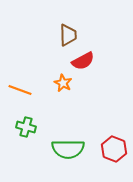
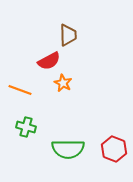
red semicircle: moved 34 px left
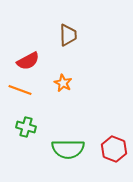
red semicircle: moved 21 px left
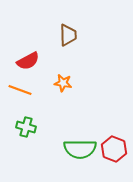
orange star: rotated 18 degrees counterclockwise
green semicircle: moved 12 px right
